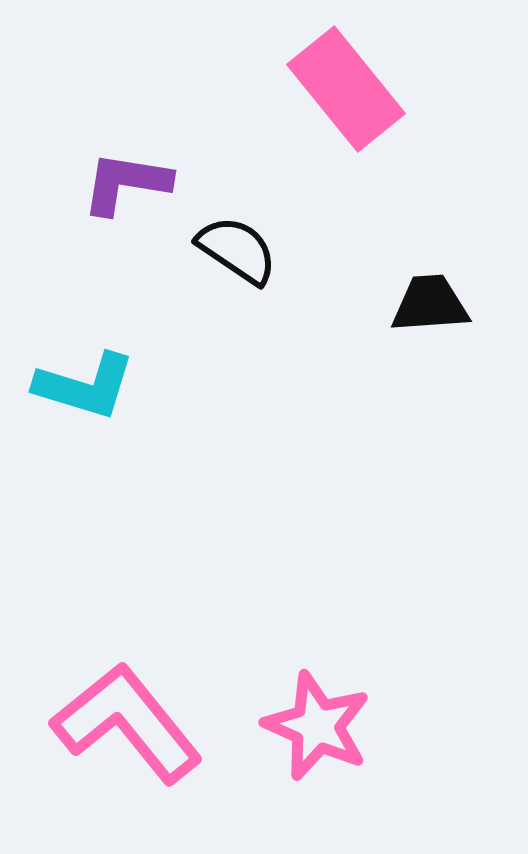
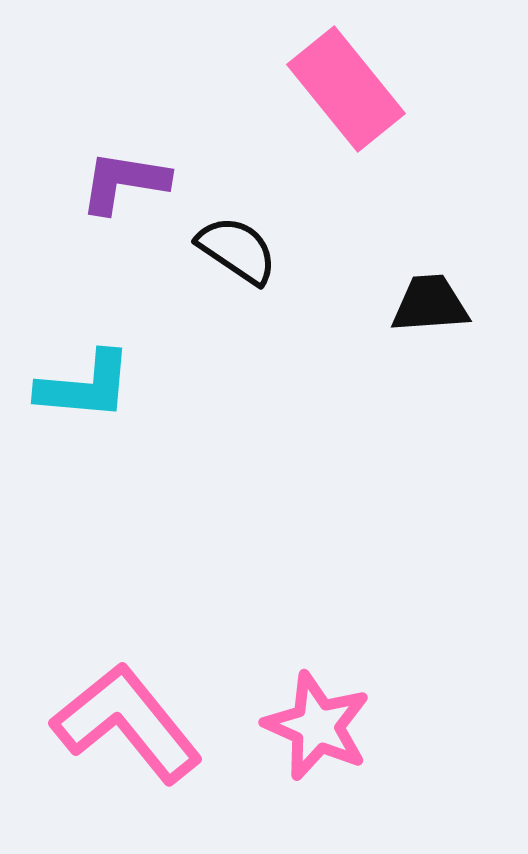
purple L-shape: moved 2 px left, 1 px up
cyan L-shape: rotated 12 degrees counterclockwise
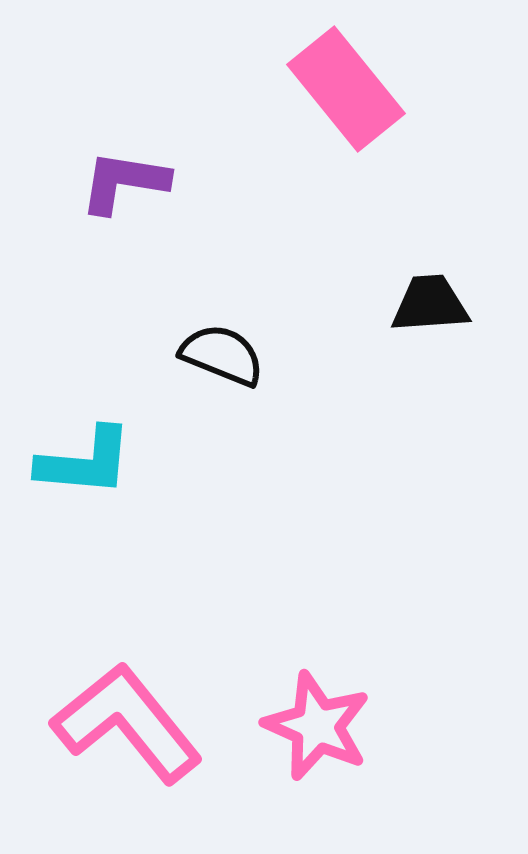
black semicircle: moved 15 px left, 105 px down; rotated 12 degrees counterclockwise
cyan L-shape: moved 76 px down
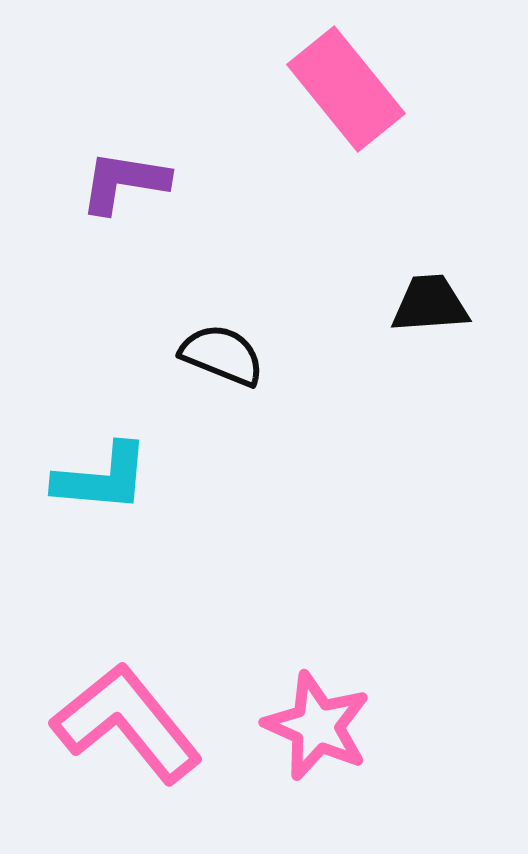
cyan L-shape: moved 17 px right, 16 px down
